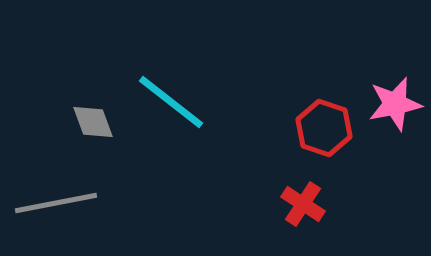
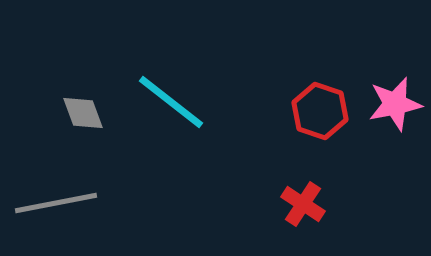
gray diamond: moved 10 px left, 9 px up
red hexagon: moved 4 px left, 17 px up
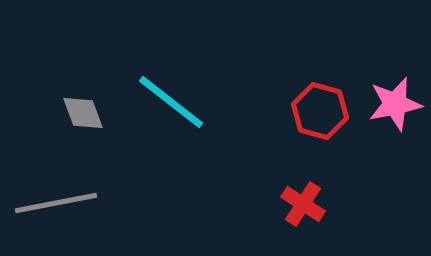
red hexagon: rotated 4 degrees counterclockwise
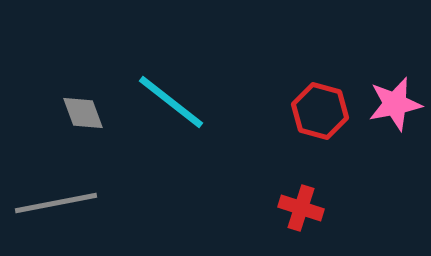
red cross: moved 2 px left, 4 px down; rotated 15 degrees counterclockwise
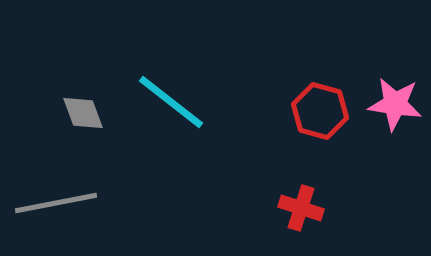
pink star: rotated 20 degrees clockwise
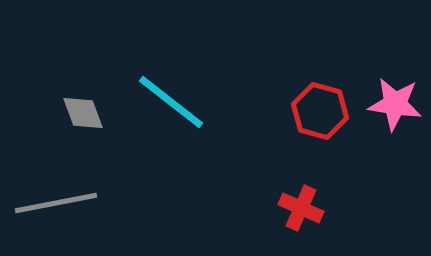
red cross: rotated 6 degrees clockwise
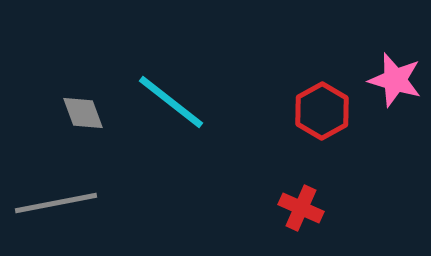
pink star: moved 24 px up; rotated 8 degrees clockwise
red hexagon: moved 2 px right; rotated 16 degrees clockwise
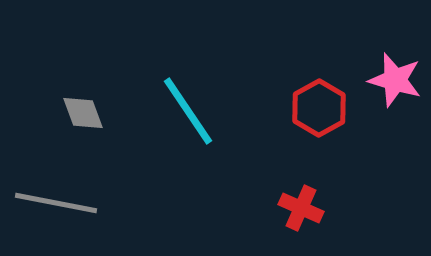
cyan line: moved 17 px right, 9 px down; rotated 18 degrees clockwise
red hexagon: moved 3 px left, 3 px up
gray line: rotated 22 degrees clockwise
